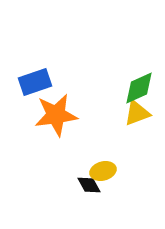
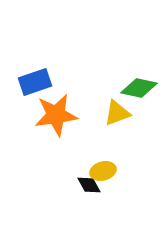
green diamond: rotated 36 degrees clockwise
yellow triangle: moved 20 px left
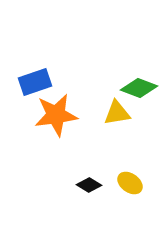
green diamond: rotated 9 degrees clockwise
yellow triangle: rotated 12 degrees clockwise
yellow ellipse: moved 27 px right, 12 px down; rotated 50 degrees clockwise
black diamond: rotated 30 degrees counterclockwise
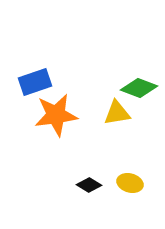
yellow ellipse: rotated 20 degrees counterclockwise
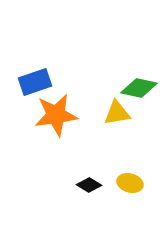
green diamond: rotated 9 degrees counterclockwise
